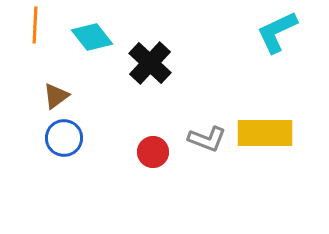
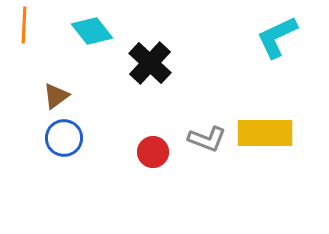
orange line: moved 11 px left
cyan L-shape: moved 5 px down
cyan diamond: moved 6 px up
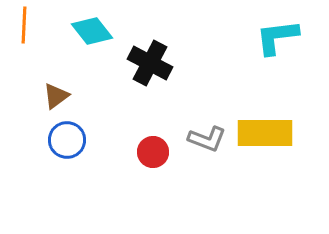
cyan L-shape: rotated 18 degrees clockwise
black cross: rotated 15 degrees counterclockwise
blue circle: moved 3 px right, 2 px down
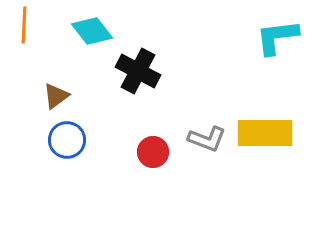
black cross: moved 12 px left, 8 px down
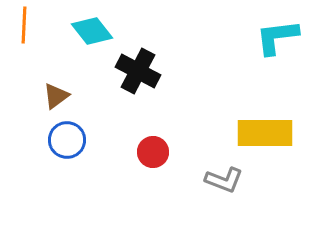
gray L-shape: moved 17 px right, 41 px down
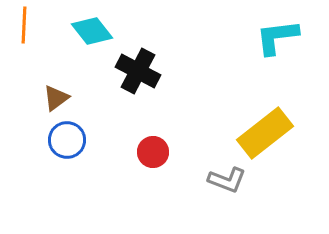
brown triangle: moved 2 px down
yellow rectangle: rotated 38 degrees counterclockwise
gray L-shape: moved 3 px right
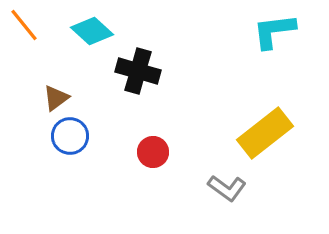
orange line: rotated 42 degrees counterclockwise
cyan diamond: rotated 9 degrees counterclockwise
cyan L-shape: moved 3 px left, 6 px up
black cross: rotated 12 degrees counterclockwise
blue circle: moved 3 px right, 4 px up
gray L-shape: moved 8 px down; rotated 15 degrees clockwise
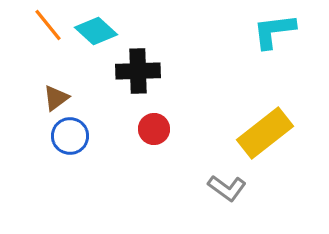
orange line: moved 24 px right
cyan diamond: moved 4 px right
black cross: rotated 18 degrees counterclockwise
red circle: moved 1 px right, 23 px up
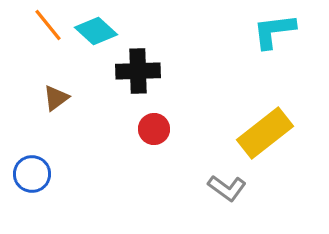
blue circle: moved 38 px left, 38 px down
